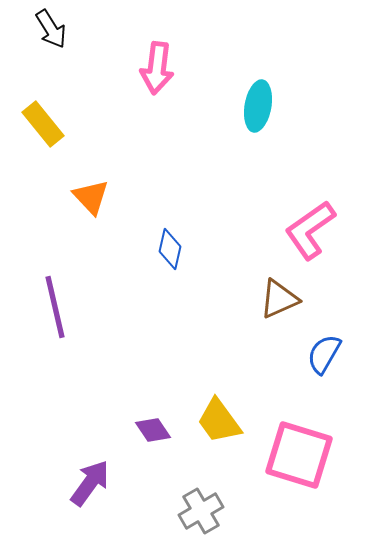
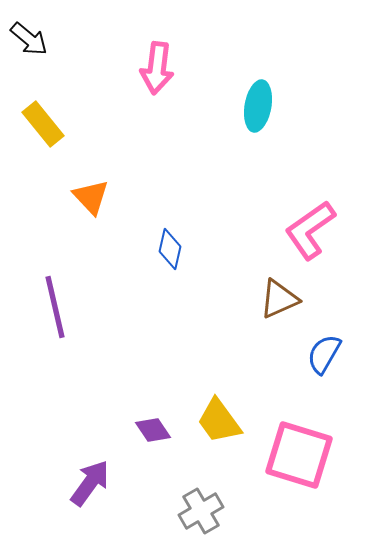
black arrow: moved 22 px left, 10 px down; rotated 18 degrees counterclockwise
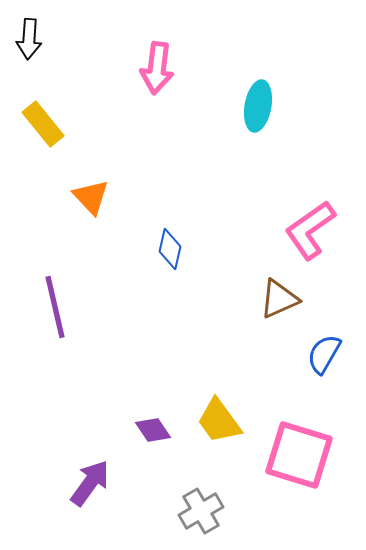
black arrow: rotated 54 degrees clockwise
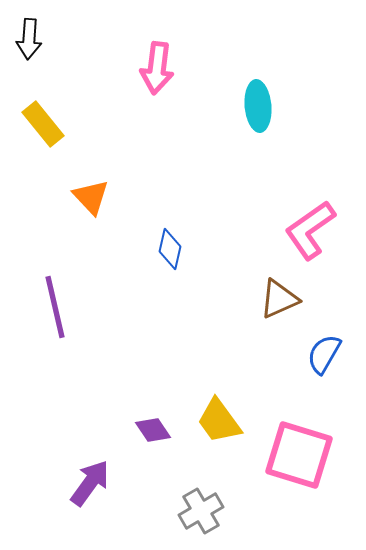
cyan ellipse: rotated 15 degrees counterclockwise
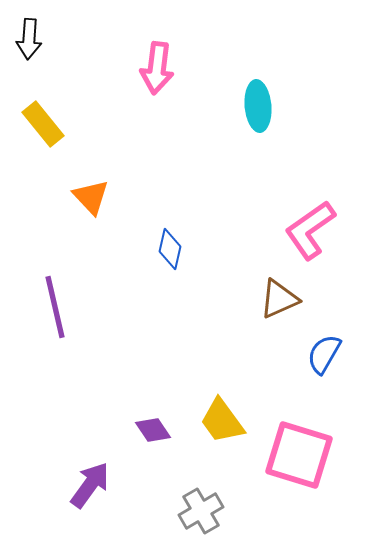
yellow trapezoid: moved 3 px right
purple arrow: moved 2 px down
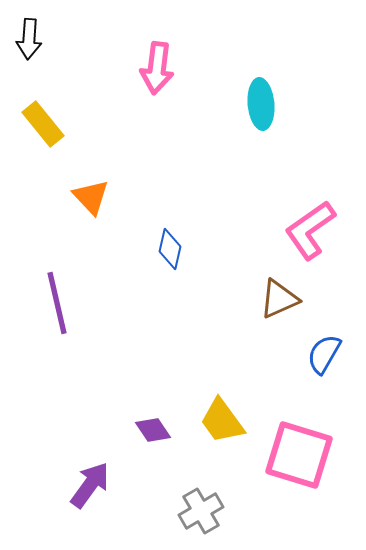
cyan ellipse: moved 3 px right, 2 px up
purple line: moved 2 px right, 4 px up
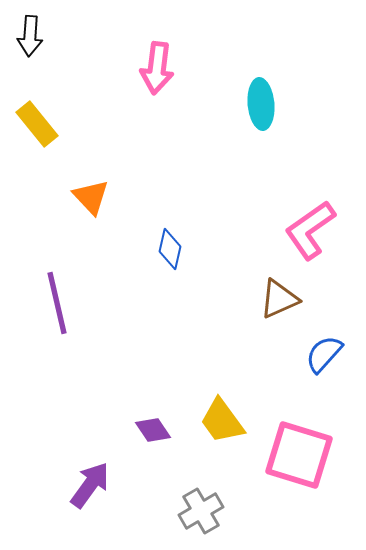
black arrow: moved 1 px right, 3 px up
yellow rectangle: moved 6 px left
blue semicircle: rotated 12 degrees clockwise
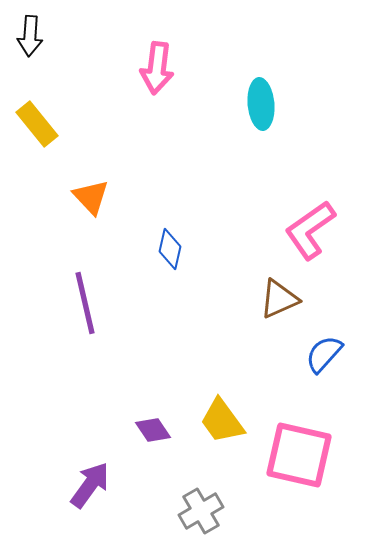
purple line: moved 28 px right
pink square: rotated 4 degrees counterclockwise
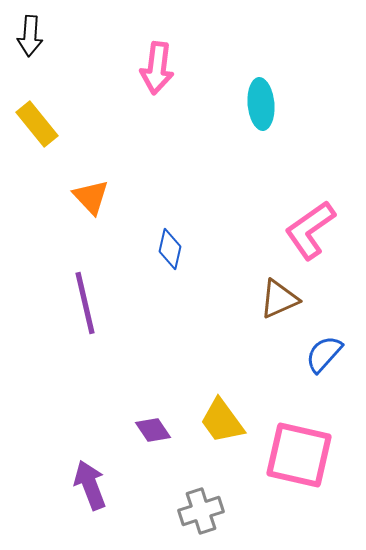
purple arrow: rotated 57 degrees counterclockwise
gray cross: rotated 12 degrees clockwise
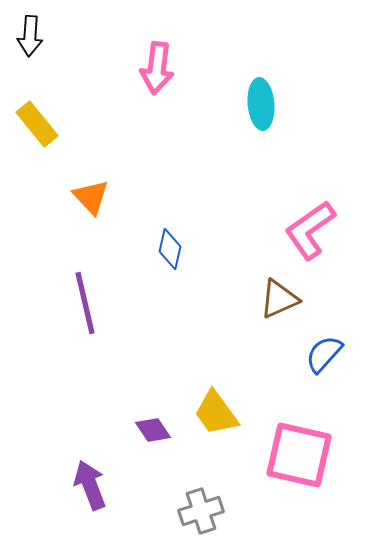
yellow trapezoid: moved 6 px left, 8 px up
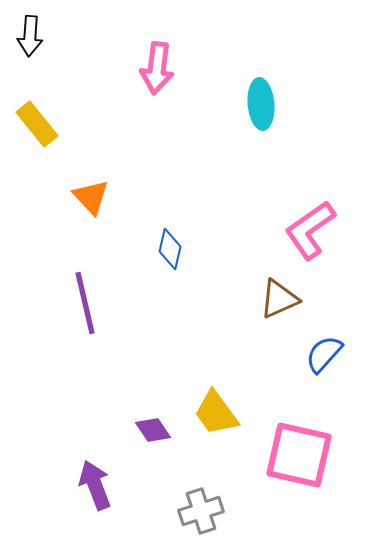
purple arrow: moved 5 px right
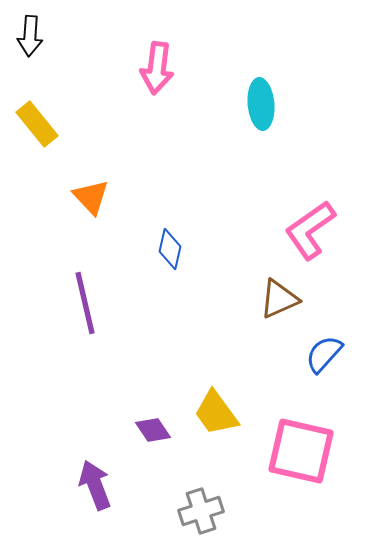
pink square: moved 2 px right, 4 px up
